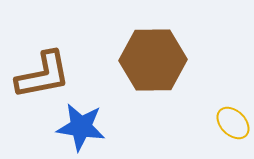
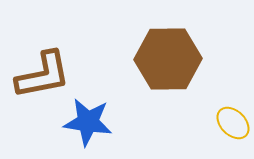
brown hexagon: moved 15 px right, 1 px up
blue star: moved 7 px right, 5 px up
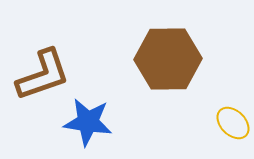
brown L-shape: rotated 8 degrees counterclockwise
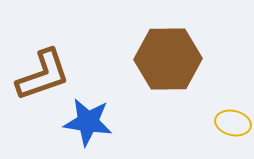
yellow ellipse: rotated 32 degrees counterclockwise
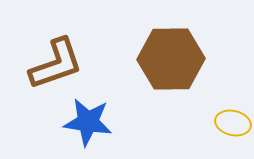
brown hexagon: moved 3 px right
brown L-shape: moved 13 px right, 11 px up
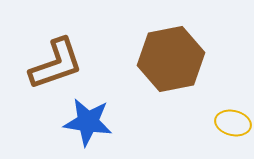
brown hexagon: rotated 10 degrees counterclockwise
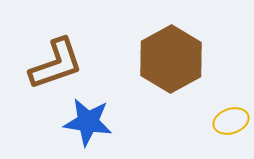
brown hexagon: rotated 18 degrees counterclockwise
yellow ellipse: moved 2 px left, 2 px up; rotated 32 degrees counterclockwise
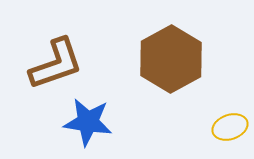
yellow ellipse: moved 1 px left, 6 px down
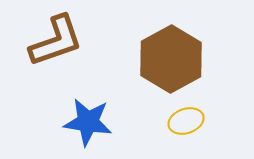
brown L-shape: moved 23 px up
yellow ellipse: moved 44 px left, 6 px up
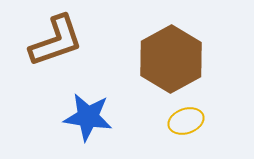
blue star: moved 5 px up
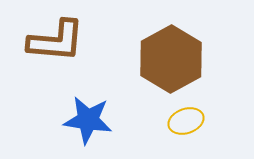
brown L-shape: rotated 24 degrees clockwise
blue star: moved 3 px down
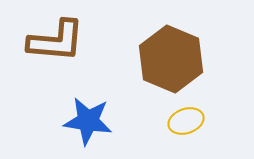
brown hexagon: rotated 8 degrees counterclockwise
blue star: moved 1 px down
